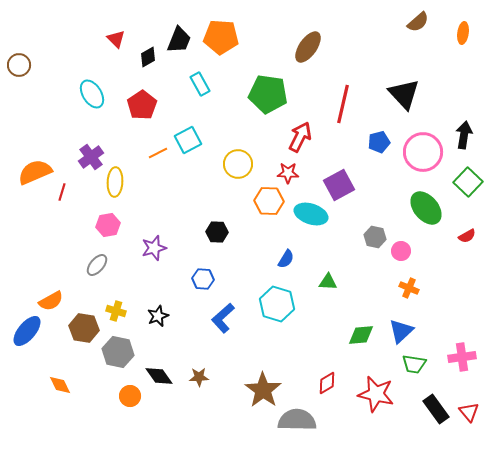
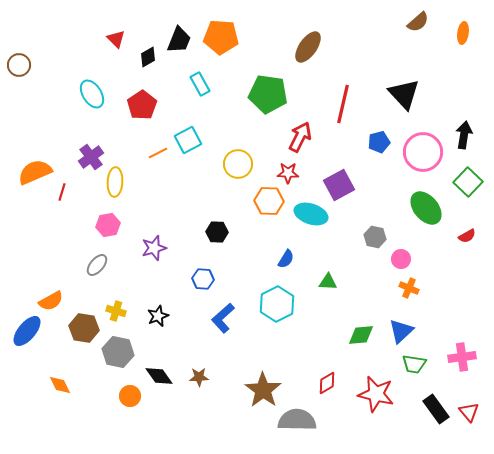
pink circle at (401, 251): moved 8 px down
cyan hexagon at (277, 304): rotated 16 degrees clockwise
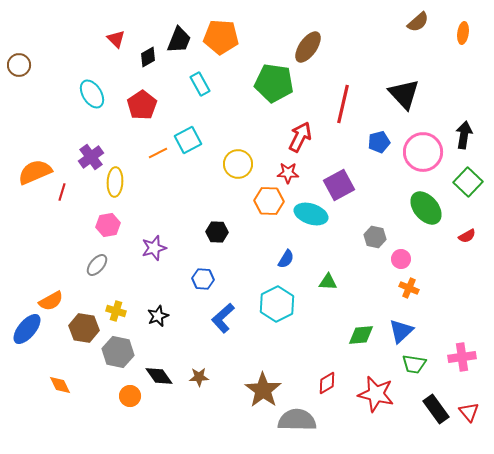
green pentagon at (268, 94): moved 6 px right, 11 px up
blue ellipse at (27, 331): moved 2 px up
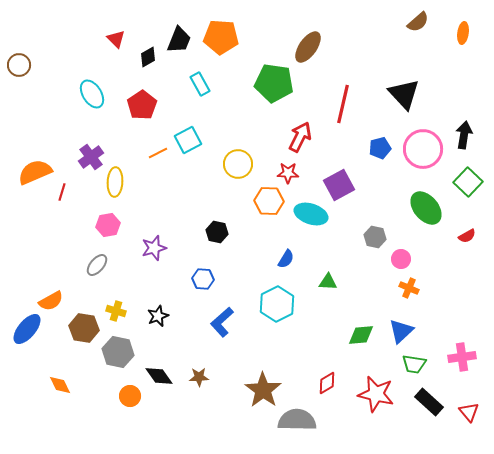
blue pentagon at (379, 142): moved 1 px right, 6 px down
pink circle at (423, 152): moved 3 px up
black hexagon at (217, 232): rotated 10 degrees clockwise
blue L-shape at (223, 318): moved 1 px left, 4 px down
black rectangle at (436, 409): moved 7 px left, 7 px up; rotated 12 degrees counterclockwise
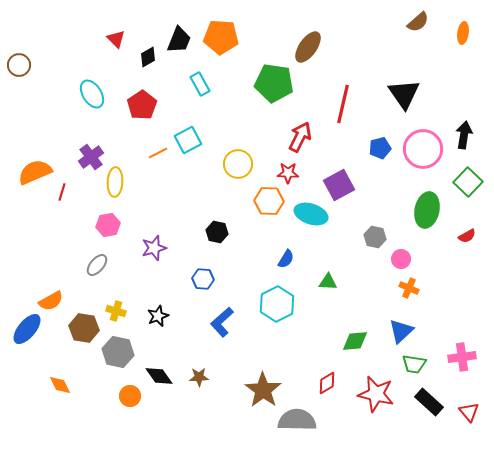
black triangle at (404, 94): rotated 8 degrees clockwise
green ellipse at (426, 208): moved 1 px right, 2 px down; rotated 52 degrees clockwise
green diamond at (361, 335): moved 6 px left, 6 px down
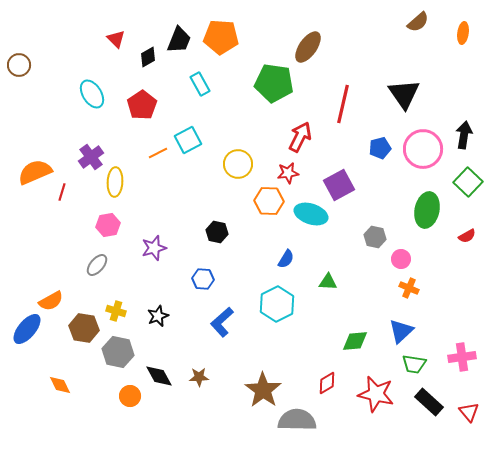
red star at (288, 173): rotated 10 degrees counterclockwise
black diamond at (159, 376): rotated 8 degrees clockwise
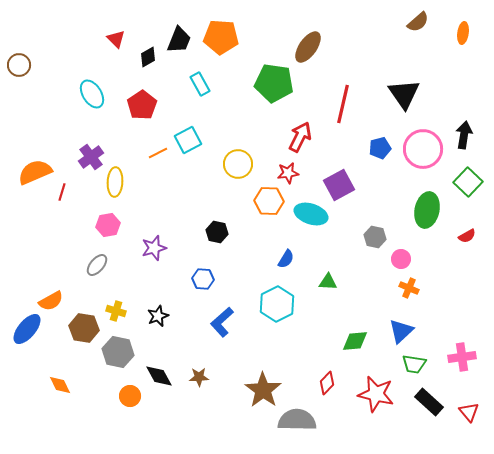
red diamond at (327, 383): rotated 15 degrees counterclockwise
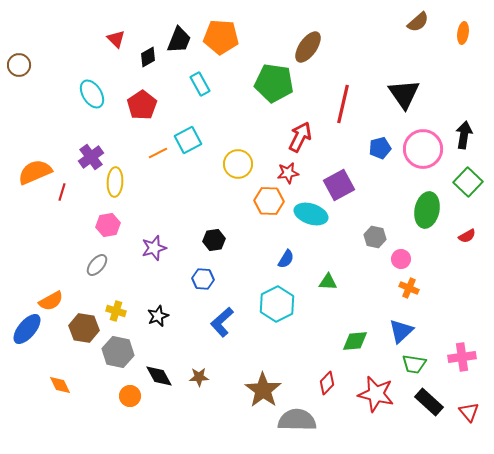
black hexagon at (217, 232): moved 3 px left, 8 px down; rotated 20 degrees counterclockwise
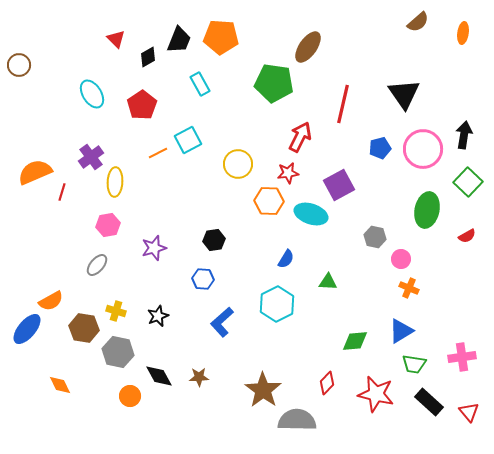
blue triangle at (401, 331): rotated 12 degrees clockwise
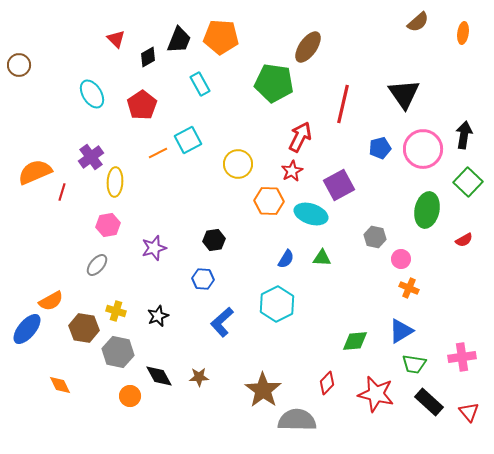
red star at (288, 173): moved 4 px right, 2 px up; rotated 20 degrees counterclockwise
red semicircle at (467, 236): moved 3 px left, 4 px down
green triangle at (328, 282): moved 6 px left, 24 px up
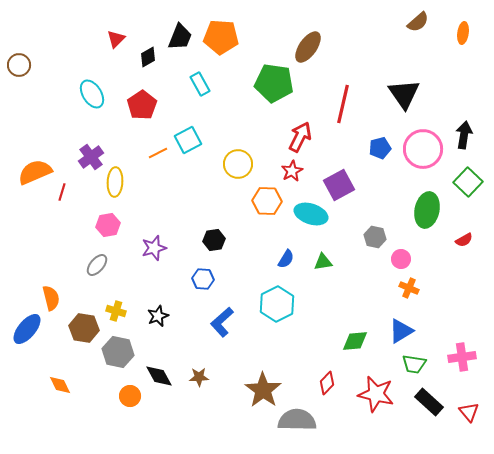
red triangle at (116, 39): rotated 30 degrees clockwise
black trapezoid at (179, 40): moved 1 px right, 3 px up
orange hexagon at (269, 201): moved 2 px left
green triangle at (322, 258): moved 1 px right, 4 px down; rotated 12 degrees counterclockwise
orange semicircle at (51, 301): moved 3 px up; rotated 75 degrees counterclockwise
